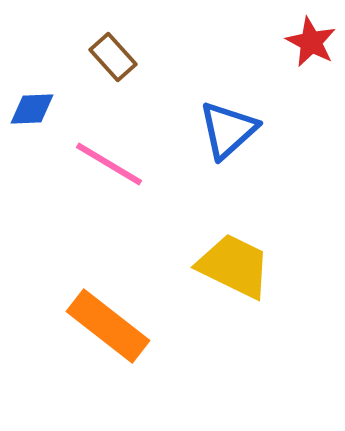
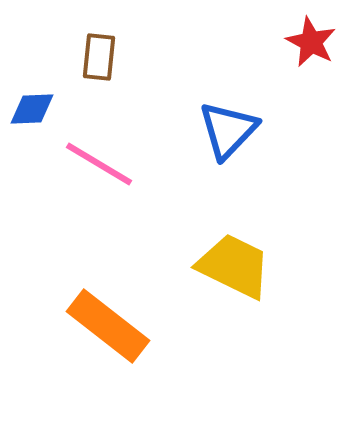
brown rectangle: moved 14 px left; rotated 48 degrees clockwise
blue triangle: rotated 4 degrees counterclockwise
pink line: moved 10 px left
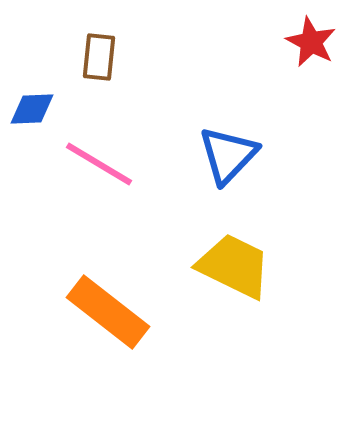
blue triangle: moved 25 px down
orange rectangle: moved 14 px up
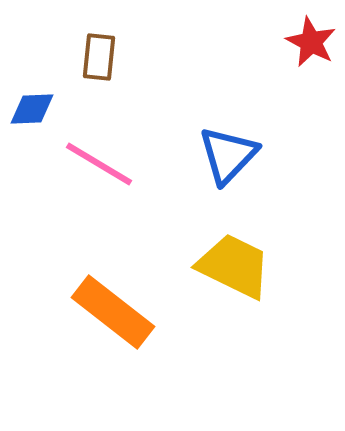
orange rectangle: moved 5 px right
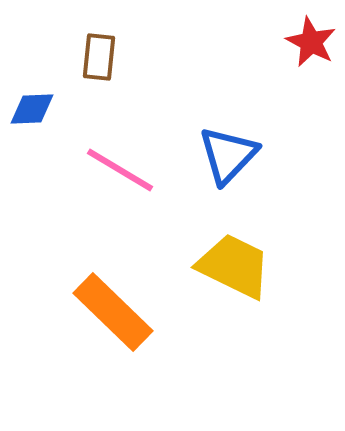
pink line: moved 21 px right, 6 px down
orange rectangle: rotated 6 degrees clockwise
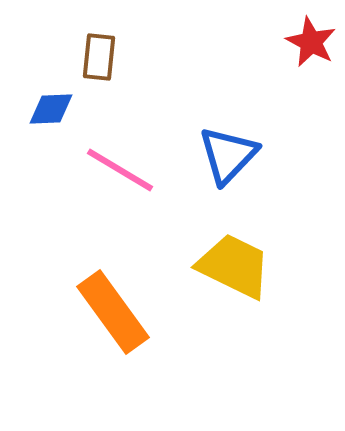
blue diamond: moved 19 px right
orange rectangle: rotated 10 degrees clockwise
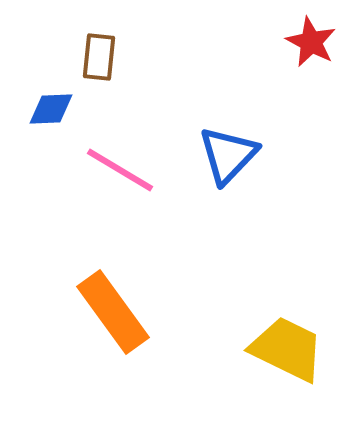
yellow trapezoid: moved 53 px right, 83 px down
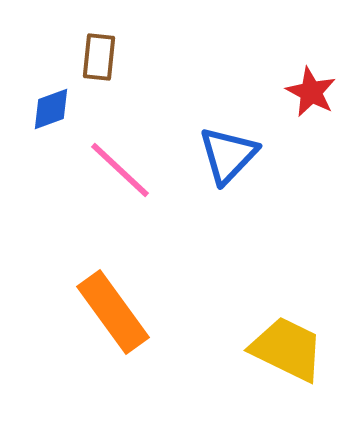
red star: moved 50 px down
blue diamond: rotated 18 degrees counterclockwise
pink line: rotated 12 degrees clockwise
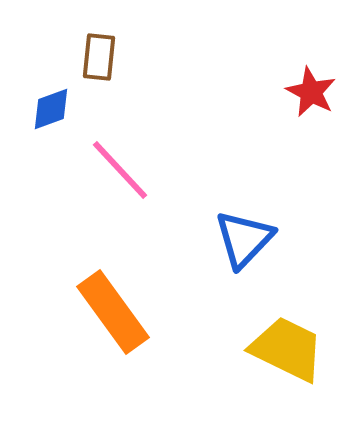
blue triangle: moved 16 px right, 84 px down
pink line: rotated 4 degrees clockwise
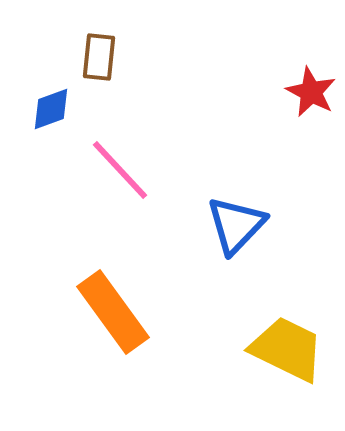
blue triangle: moved 8 px left, 14 px up
